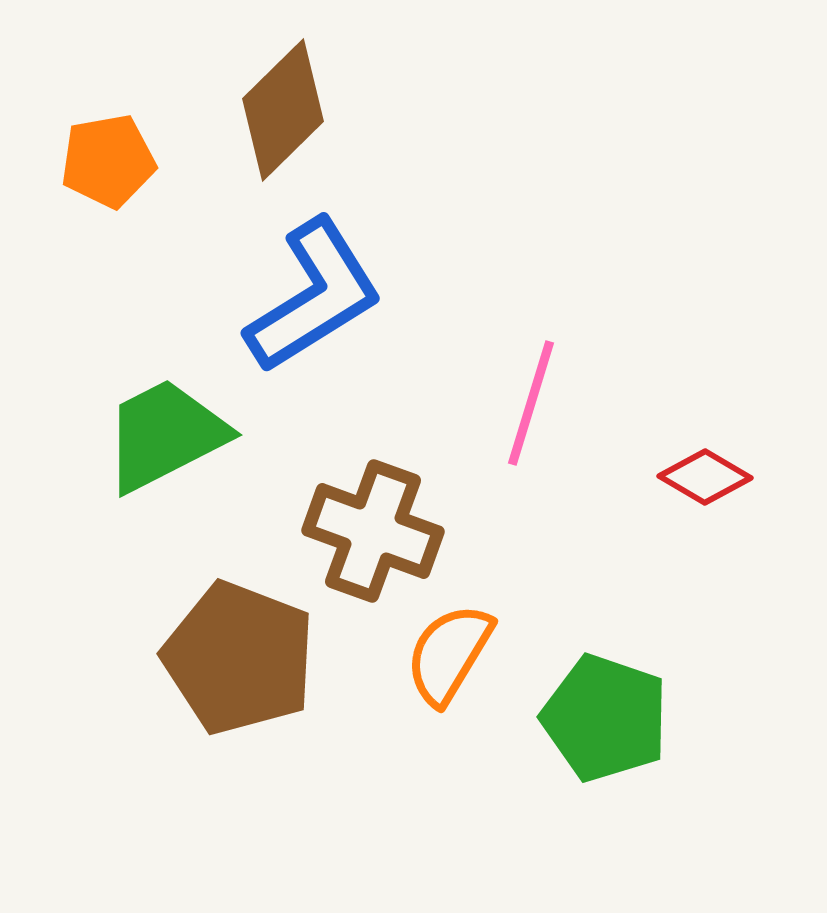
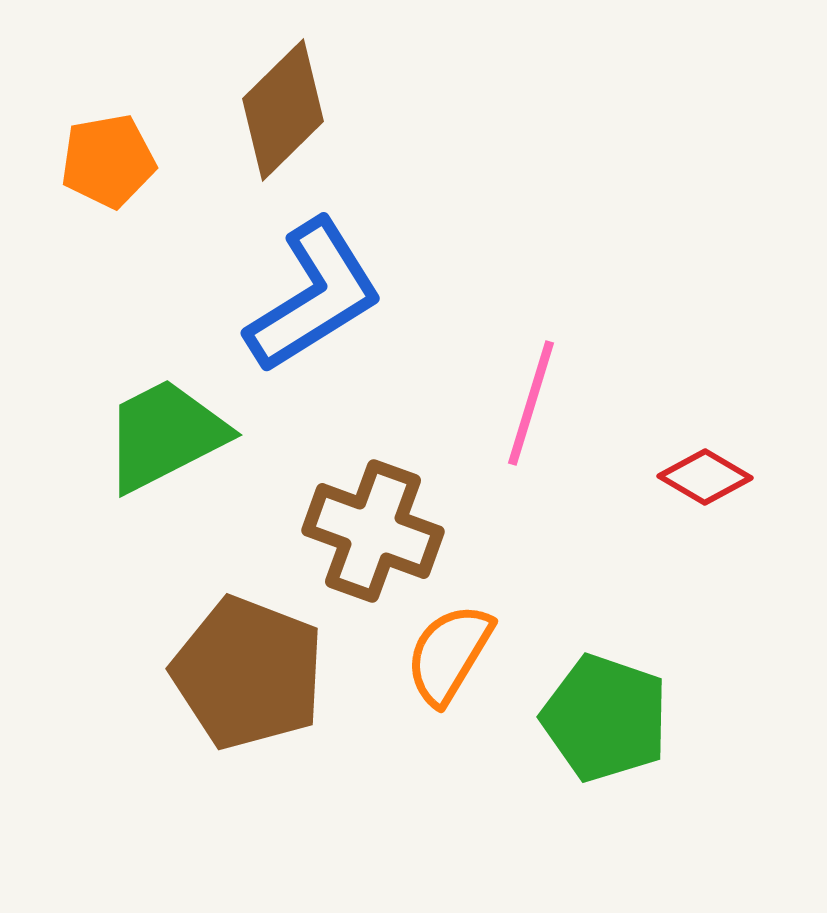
brown pentagon: moved 9 px right, 15 px down
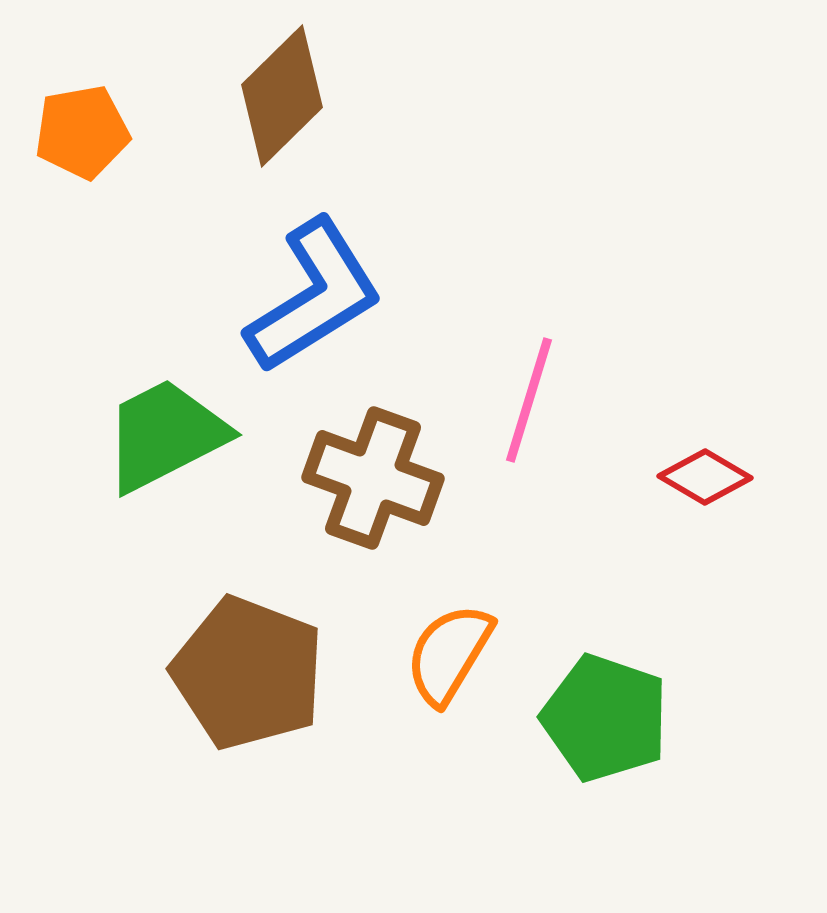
brown diamond: moved 1 px left, 14 px up
orange pentagon: moved 26 px left, 29 px up
pink line: moved 2 px left, 3 px up
brown cross: moved 53 px up
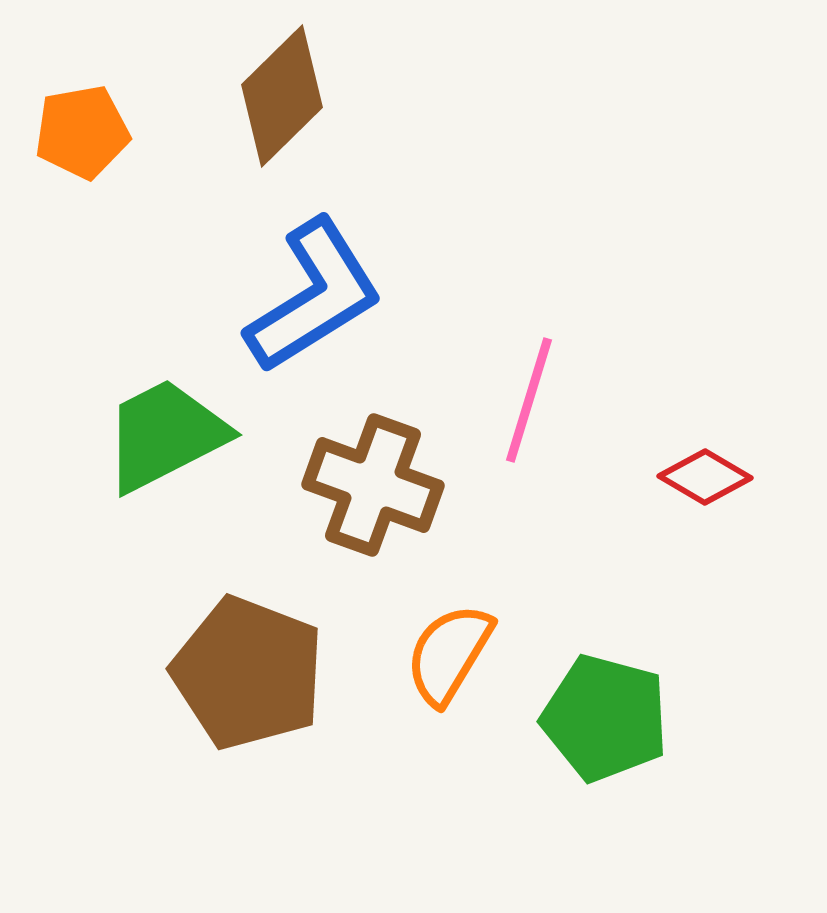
brown cross: moved 7 px down
green pentagon: rotated 4 degrees counterclockwise
